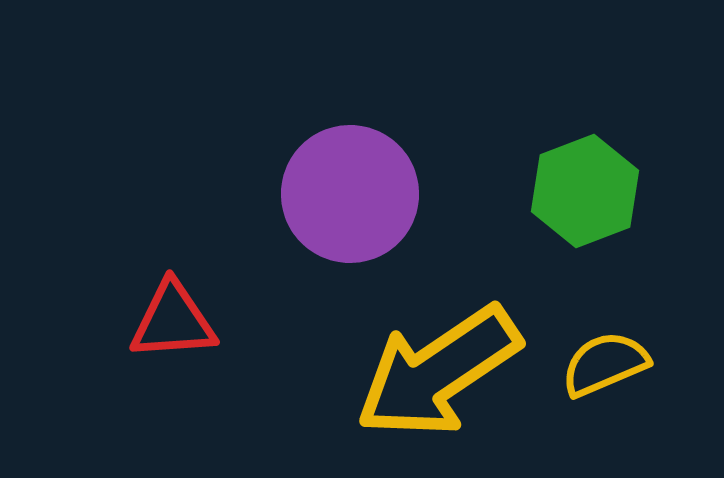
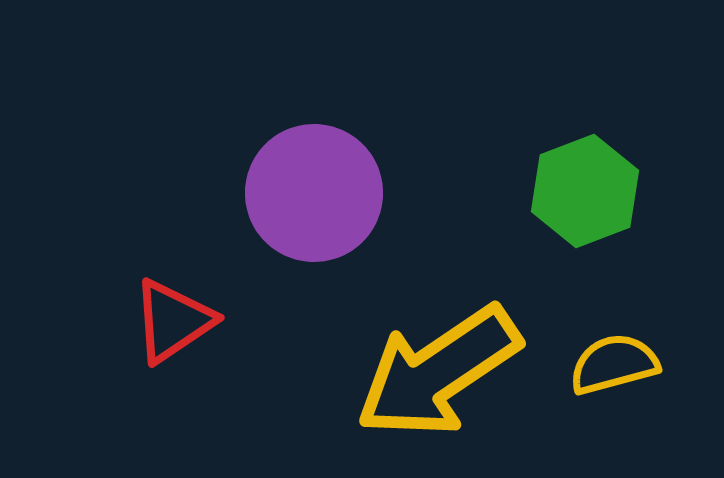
purple circle: moved 36 px left, 1 px up
red triangle: rotated 30 degrees counterclockwise
yellow semicircle: moved 9 px right; rotated 8 degrees clockwise
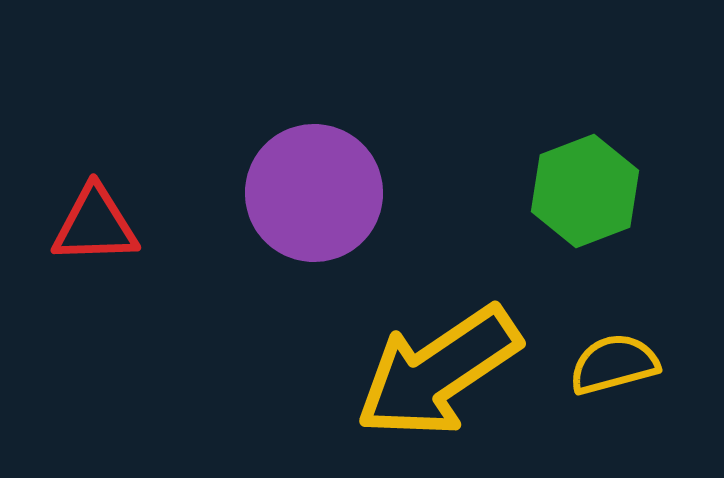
red triangle: moved 78 px left, 96 px up; rotated 32 degrees clockwise
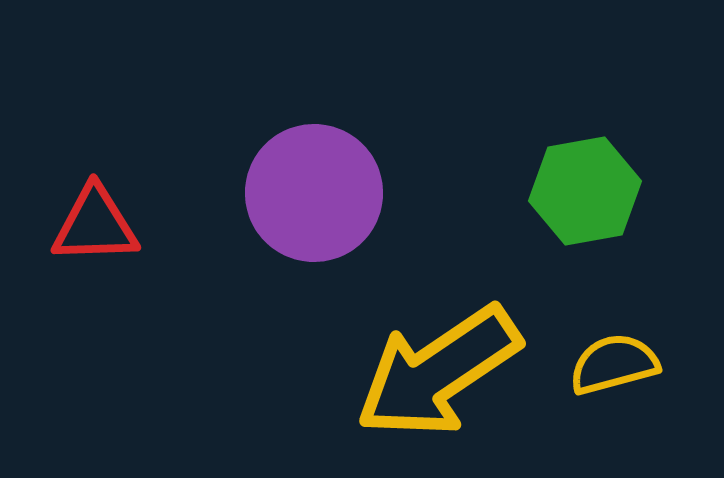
green hexagon: rotated 11 degrees clockwise
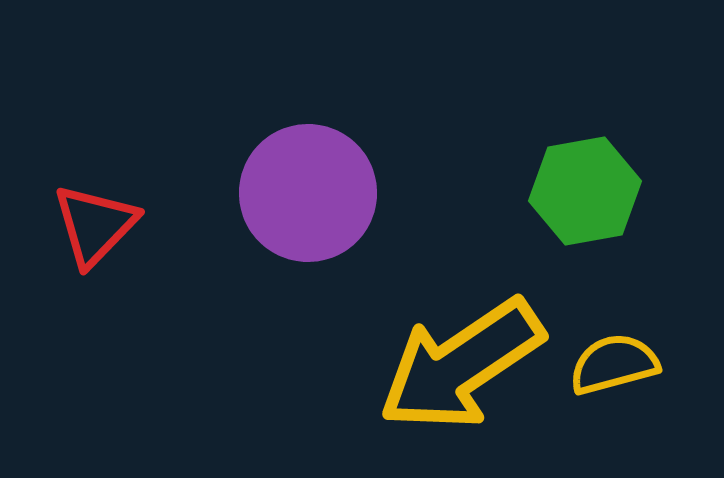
purple circle: moved 6 px left
red triangle: rotated 44 degrees counterclockwise
yellow arrow: moved 23 px right, 7 px up
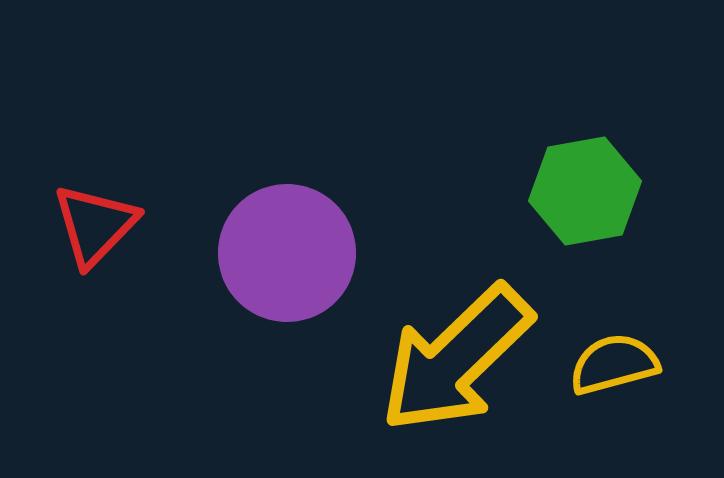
purple circle: moved 21 px left, 60 px down
yellow arrow: moved 5 px left, 6 px up; rotated 10 degrees counterclockwise
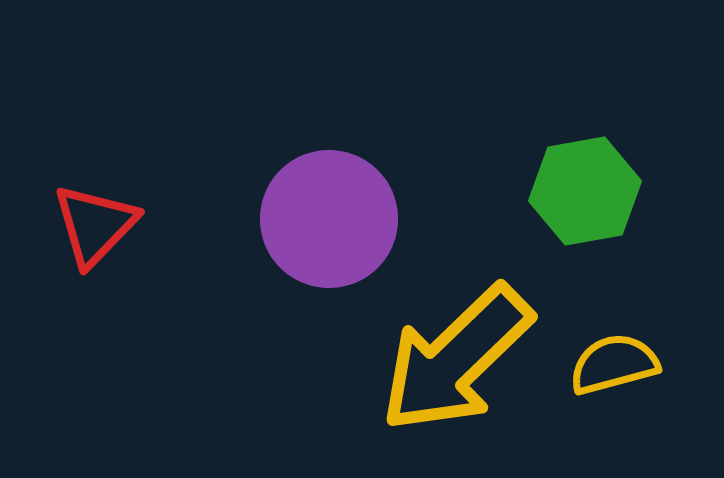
purple circle: moved 42 px right, 34 px up
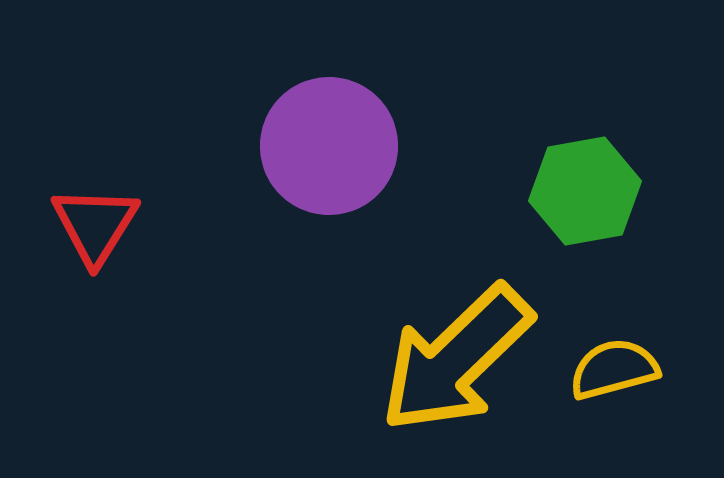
purple circle: moved 73 px up
red triangle: rotated 12 degrees counterclockwise
yellow semicircle: moved 5 px down
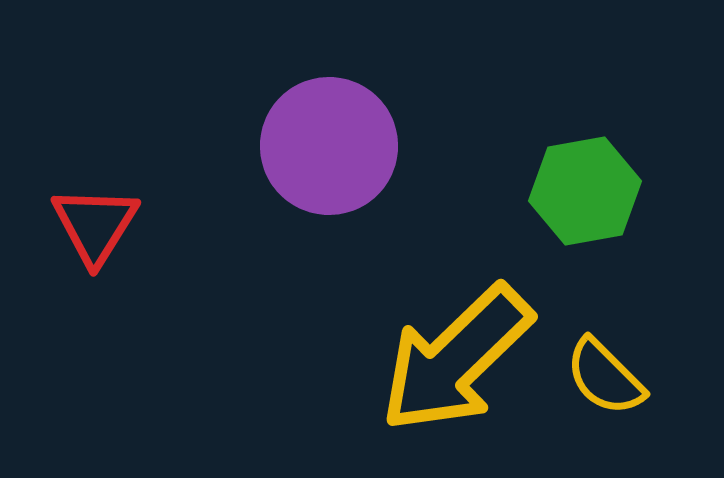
yellow semicircle: moved 9 px left, 8 px down; rotated 120 degrees counterclockwise
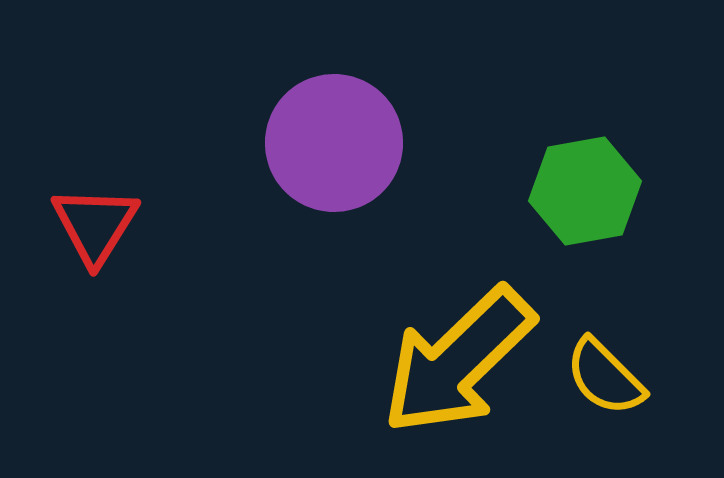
purple circle: moved 5 px right, 3 px up
yellow arrow: moved 2 px right, 2 px down
